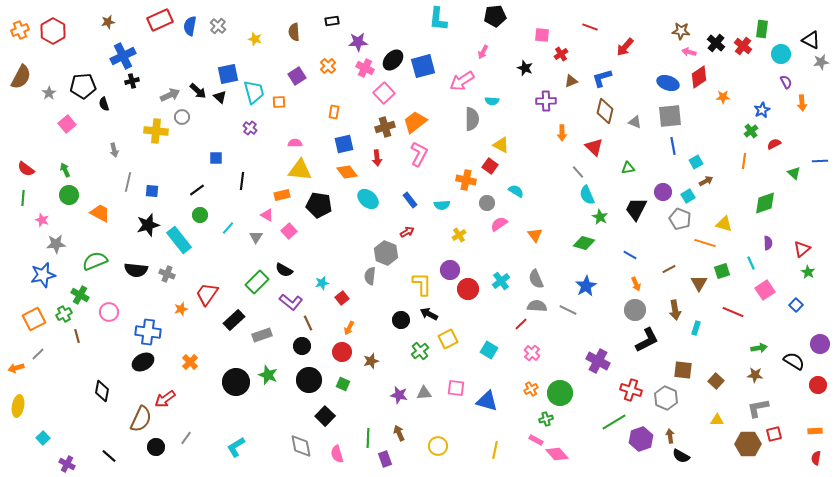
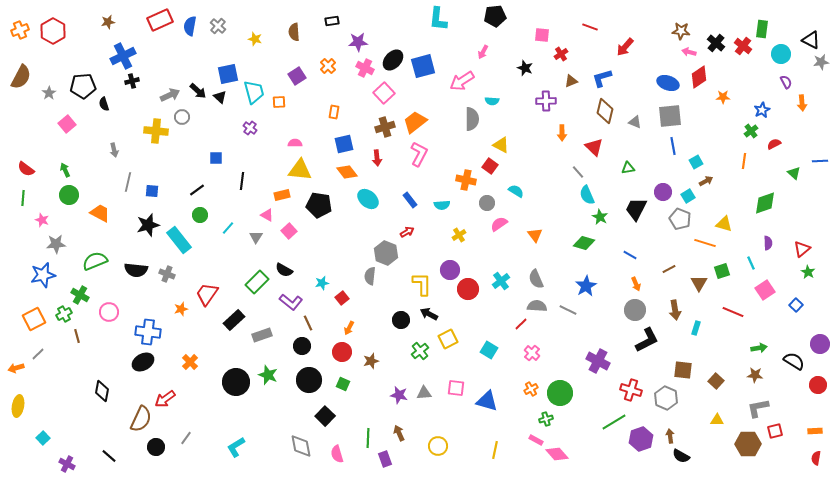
red square at (774, 434): moved 1 px right, 3 px up
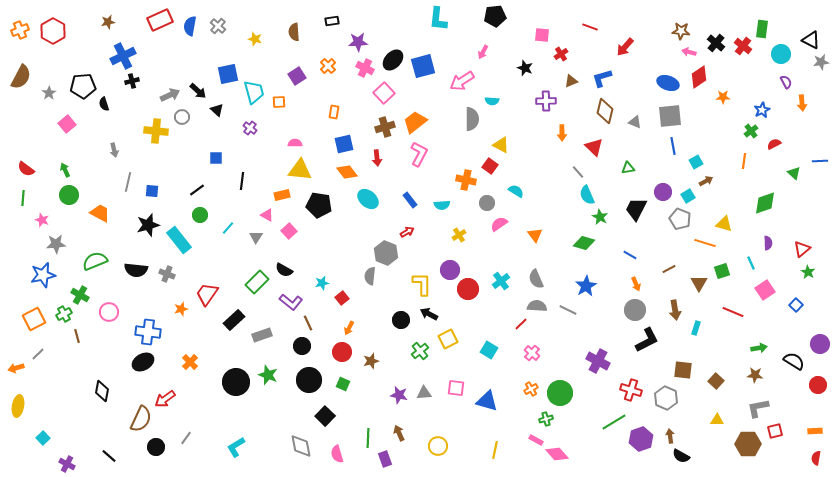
black triangle at (220, 97): moved 3 px left, 13 px down
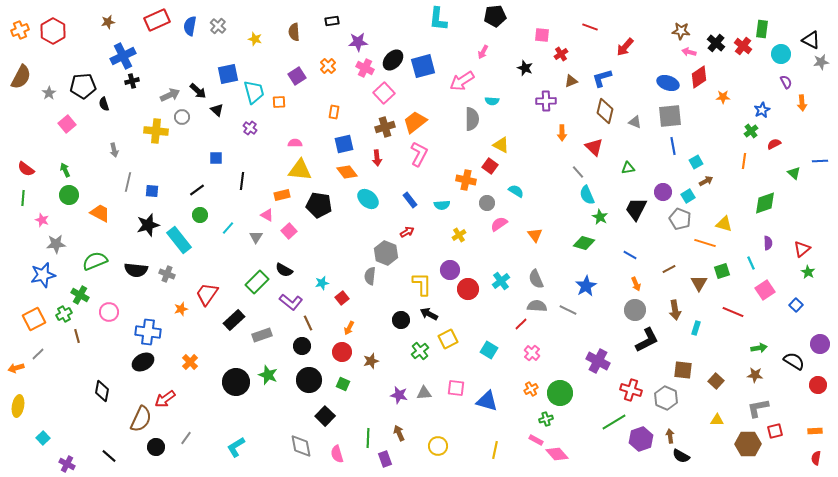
red rectangle at (160, 20): moved 3 px left
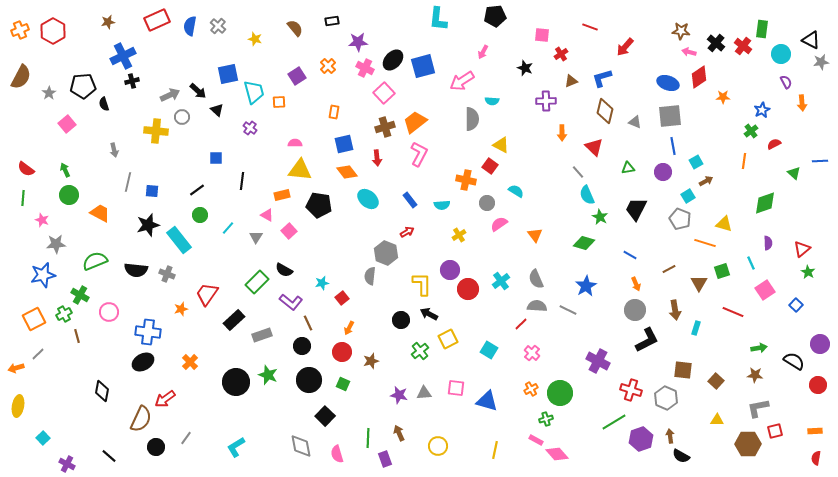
brown semicircle at (294, 32): moved 1 px right, 4 px up; rotated 144 degrees clockwise
purple circle at (663, 192): moved 20 px up
